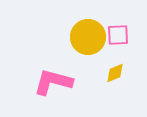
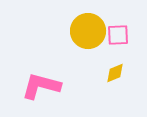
yellow circle: moved 6 px up
pink L-shape: moved 12 px left, 4 px down
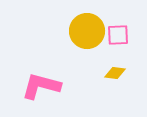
yellow circle: moved 1 px left
yellow diamond: rotated 30 degrees clockwise
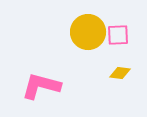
yellow circle: moved 1 px right, 1 px down
yellow diamond: moved 5 px right
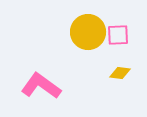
pink L-shape: rotated 21 degrees clockwise
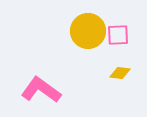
yellow circle: moved 1 px up
pink L-shape: moved 4 px down
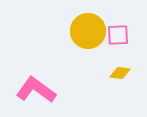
pink L-shape: moved 5 px left
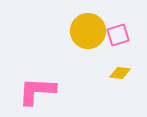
pink square: rotated 15 degrees counterclockwise
pink L-shape: moved 1 px right, 1 px down; rotated 33 degrees counterclockwise
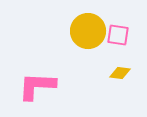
pink square: rotated 25 degrees clockwise
pink L-shape: moved 5 px up
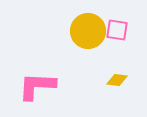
pink square: moved 1 px left, 5 px up
yellow diamond: moved 3 px left, 7 px down
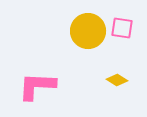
pink square: moved 5 px right, 2 px up
yellow diamond: rotated 25 degrees clockwise
